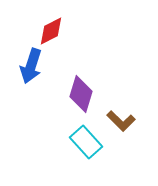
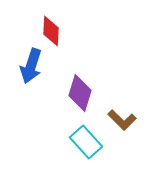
red diamond: rotated 60 degrees counterclockwise
purple diamond: moved 1 px left, 1 px up
brown L-shape: moved 1 px right, 1 px up
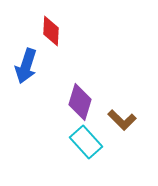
blue arrow: moved 5 px left
purple diamond: moved 9 px down
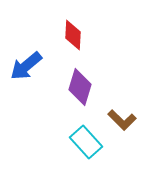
red diamond: moved 22 px right, 4 px down
blue arrow: rotated 32 degrees clockwise
purple diamond: moved 15 px up
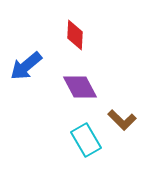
red diamond: moved 2 px right
purple diamond: rotated 45 degrees counterclockwise
cyan rectangle: moved 2 px up; rotated 12 degrees clockwise
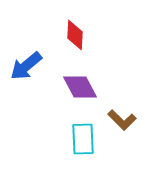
cyan rectangle: moved 3 px left, 1 px up; rotated 28 degrees clockwise
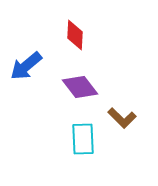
purple diamond: rotated 9 degrees counterclockwise
brown L-shape: moved 2 px up
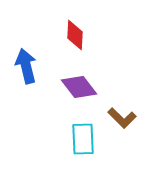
blue arrow: rotated 116 degrees clockwise
purple diamond: moved 1 px left
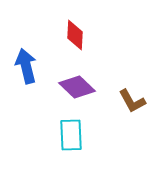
purple diamond: moved 2 px left; rotated 9 degrees counterclockwise
brown L-shape: moved 10 px right, 17 px up; rotated 16 degrees clockwise
cyan rectangle: moved 12 px left, 4 px up
